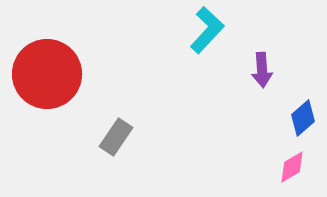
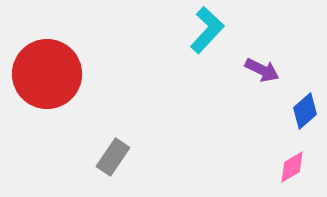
purple arrow: rotated 60 degrees counterclockwise
blue diamond: moved 2 px right, 7 px up
gray rectangle: moved 3 px left, 20 px down
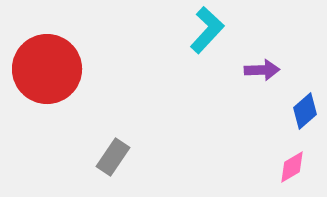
purple arrow: rotated 28 degrees counterclockwise
red circle: moved 5 px up
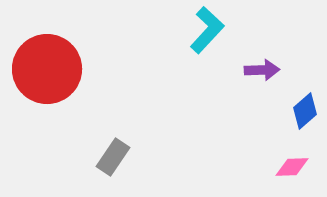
pink diamond: rotated 28 degrees clockwise
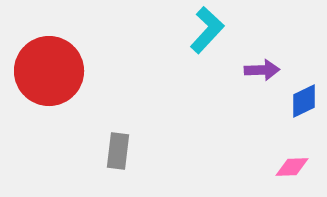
red circle: moved 2 px right, 2 px down
blue diamond: moved 1 px left, 10 px up; rotated 15 degrees clockwise
gray rectangle: moved 5 px right, 6 px up; rotated 27 degrees counterclockwise
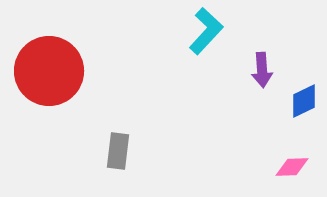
cyan L-shape: moved 1 px left, 1 px down
purple arrow: rotated 88 degrees clockwise
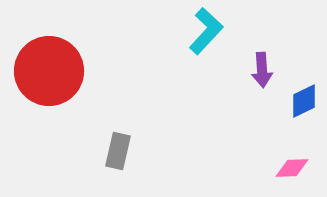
gray rectangle: rotated 6 degrees clockwise
pink diamond: moved 1 px down
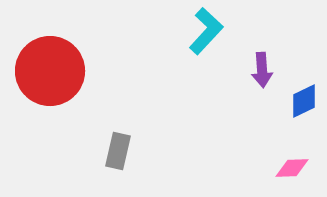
red circle: moved 1 px right
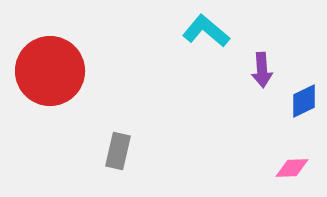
cyan L-shape: rotated 93 degrees counterclockwise
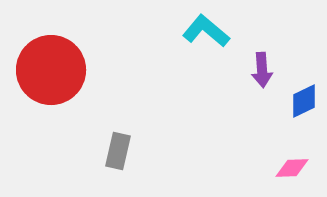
red circle: moved 1 px right, 1 px up
